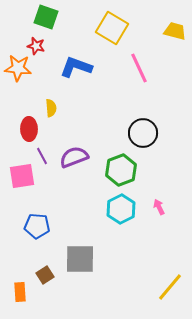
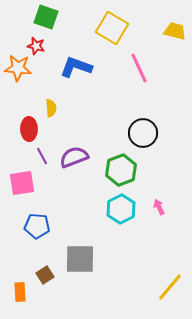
pink square: moved 7 px down
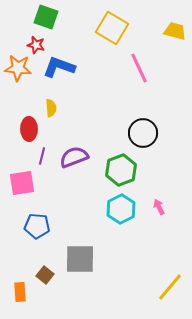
red star: moved 1 px up
blue L-shape: moved 17 px left
purple line: rotated 42 degrees clockwise
brown square: rotated 18 degrees counterclockwise
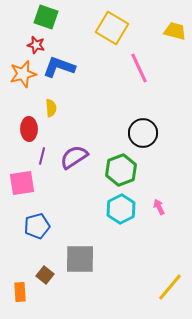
orange star: moved 5 px right, 6 px down; rotated 20 degrees counterclockwise
purple semicircle: rotated 12 degrees counterclockwise
blue pentagon: rotated 20 degrees counterclockwise
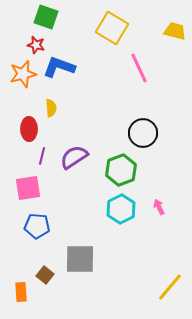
pink square: moved 6 px right, 5 px down
blue pentagon: rotated 20 degrees clockwise
orange rectangle: moved 1 px right
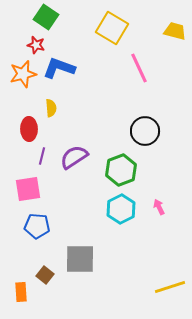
green square: rotated 15 degrees clockwise
blue L-shape: moved 1 px down
black circle: moved 2 px right, 2 px up
pink square: moved 1 px down
yellow line: rotated 32 degrees clockwise
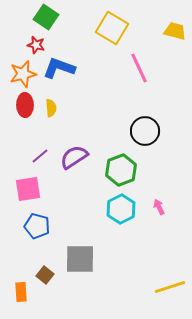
red ellipse: moved 4 px left, 24 px up
purple line: moved 2 px left; rotated 36 degrees clockwise
blue pentagon: rotated 10 degrees clockwise
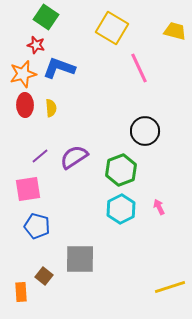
brown square: moved 1 px left, 1 px down
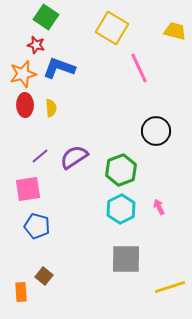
black circle: moved 11 px right
gray square: moved 46 px right
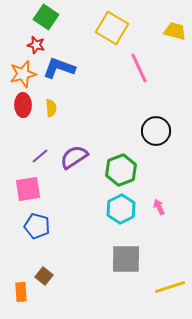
red ellipse: moved 2 px left
